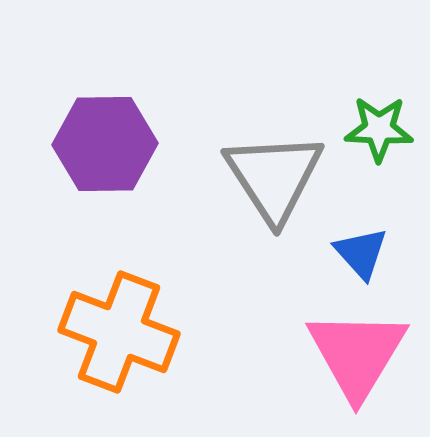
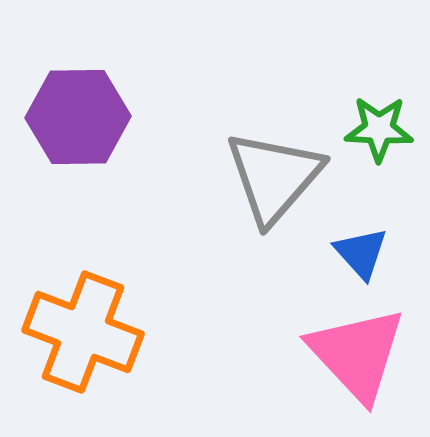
purple hexagon: moved 27 px left, 27 px up
gray triangle: rotated 14 degrees clockwise
orange cross: moved 36 px left
pink triangle: rotated 14 degrees counterclockwise
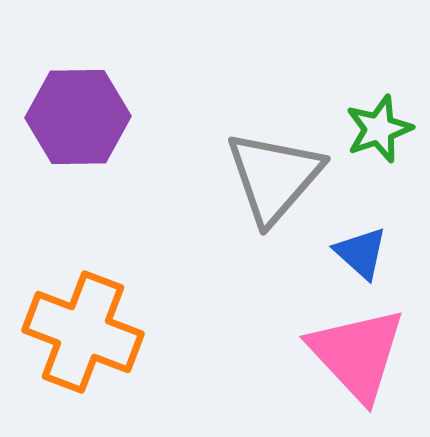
green star: rotated 22 degrees counterclockwise
blue triangle: rotated 6 degrees counterclockwise
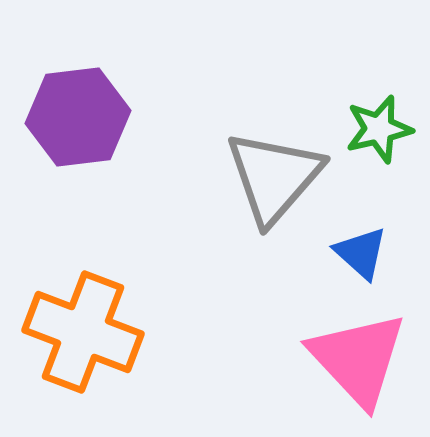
purple hexagon: rotated 6 degrees counterclockwise
green star: rotated 6 degrees clockwise
pink triangle: moved 1 px right, 5 px down
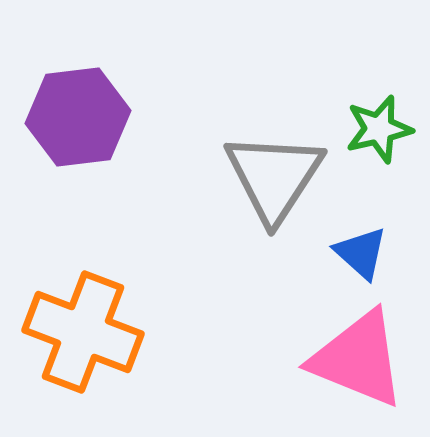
gray triangle: rotated 8 degrees counterclockwise
pink triangle: rotated 25 degrees counterclockwise
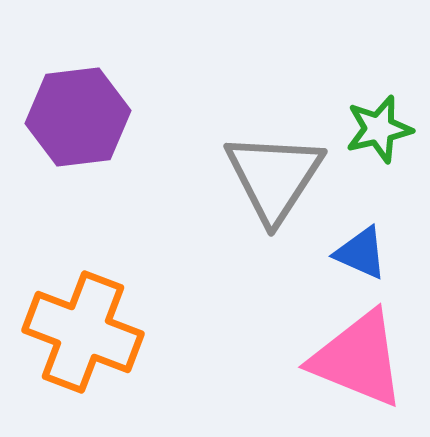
blue triangle: rotated 18 degrees counterclockwise
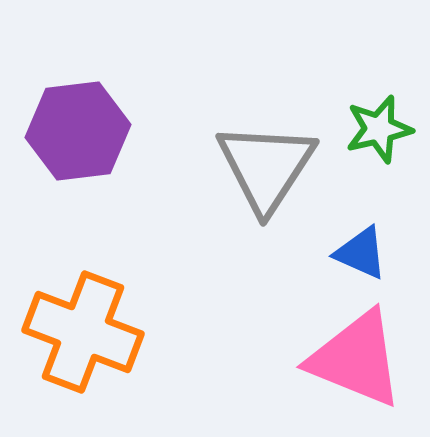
purple hexagon: moved 14 px down
gray triangle: moved 8 px left, 10 px up
pink triangle: moved 2 px left
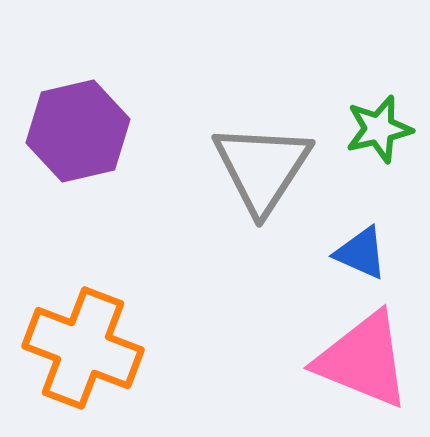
purple hexagon: rotated 6 degrees counterclockwise
gray triangle: moved 4 px left, 1 px down
orange cross: moved 16 px down
pink triangle: moved 7 px right, 1 px down
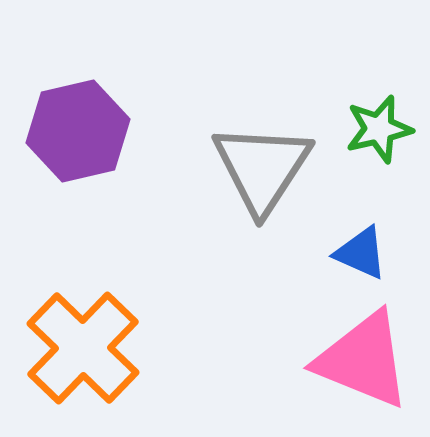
orange cross: rotated 23 degrees clockwise
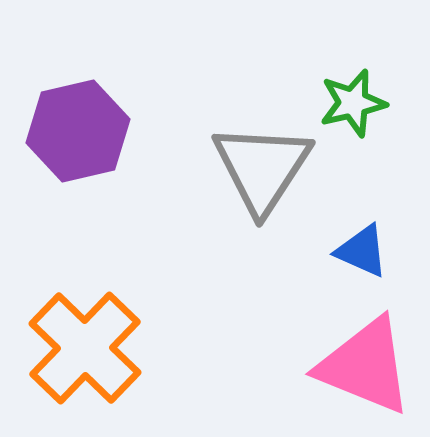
green star: moved 26 px left, 26 px up
blue triangle: moved 1 px right, 2 px up
orange cross: moved 2 px right
pink triangle: moved 2 px right, 6 px down
